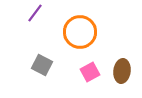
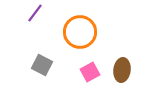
brown ellipse: moved 1 px up
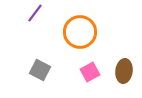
gray square: moved 2 px left, 5 px down
brown ellipse: moved 2 px right, 1 px down
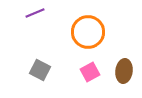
purple line: rotated 30 degrees clockwise
orange circle: moved 8 px right
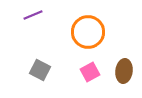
purple line: moved 2 px left, 2 px down
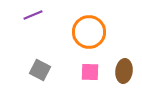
orange circle: moved 1 px right
pink square: rotated 30 degrees clockwise
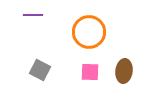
purple line: rotated 24 degrees clockwise
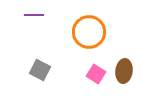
purple line: moved 1 px right
pink square: moved 6 px right, 2 px down; rotated 30 degrees clockwise
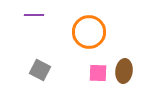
pink square: moved 2 px right, 1 px up; rotated 30 degrees counterclockwise
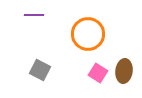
orange circle: moved 1 px left, 2 px down
pink square: rotated 30 degrees clockwise
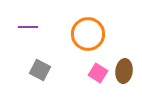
purple line: moved 6 px left, 12 px down
